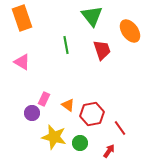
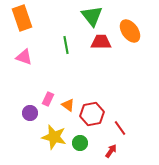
red trapezoid: moved 1 px left, 8 px up; rotated 70 degrees counterclockwise
pink triangle: moved 2 px right, 5 px up; rotated 12 degrees counterclockwise
pink rectangle: moved 4 px right
purple circle: moved 2 px left
red arrow: moved 2 px right
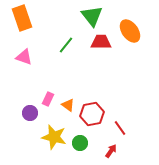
green line: rotated 48 degrees clockwise
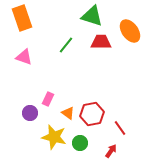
green triangle: rotated 35 degrees counterclockwise
orange triangle: moved 8 px down
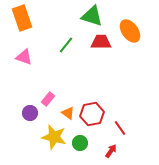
pink rectangle: rotated 16 degrees clockwise
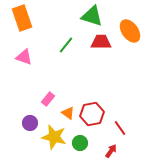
purple circle: moved 10 px down
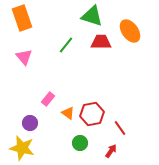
pink triangle: rotated 30 degrees clockwise
yellow star: moved 32 px left, 11 px down
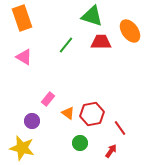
pink triangle: rotated 18 degrees counterclockwise
purple circle: moved 2 px right, 2 px up
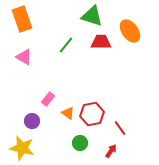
orange rectangle: moved 1 px down
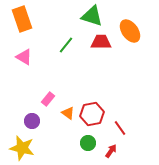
green circle: moved 8 px right
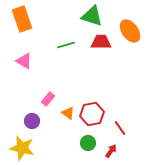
green line: rotated 36 degrees clockwise
pink triangle: moved 4 px down
